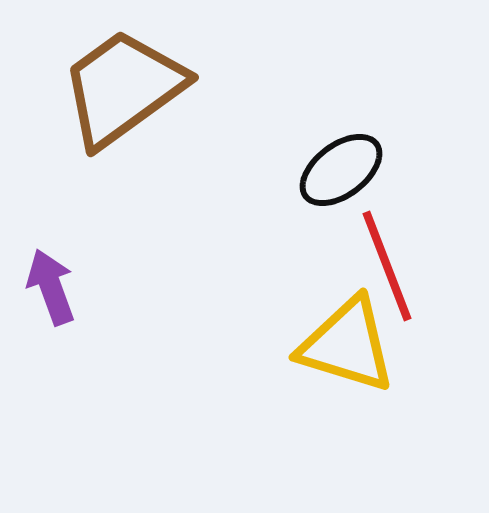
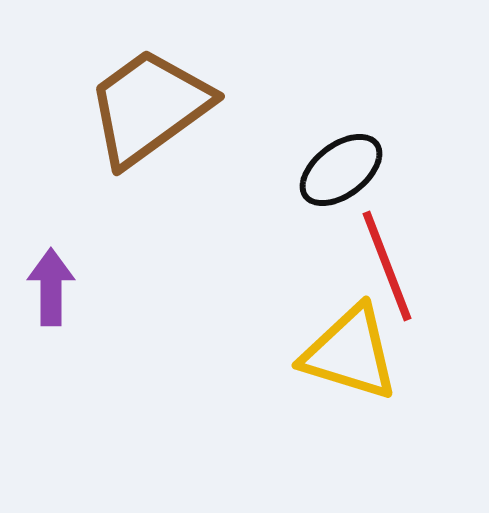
brown trapezoid: moved 26 px right, 19 px down
purple arrow: rotated 20 degrees clockwise
yellow triangle: moved 3 px right, 8 px down
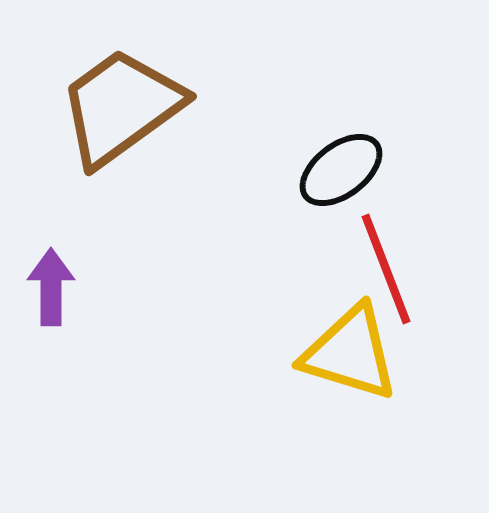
brown trapezoid: moved 28 px left
red line: moved 1 px left, 3 px down
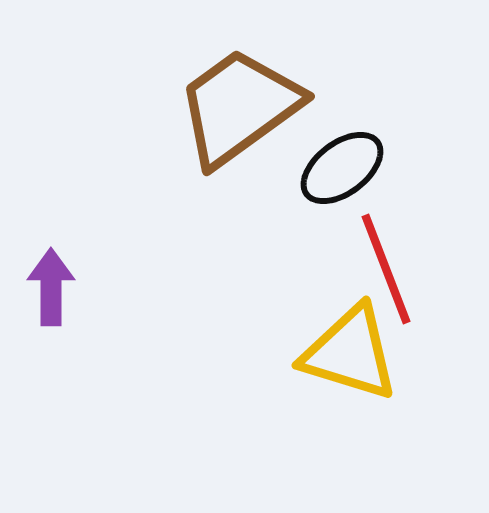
brown trapezoid: moved 118 px right
black ellipse: moved 1 px right, 2 px up
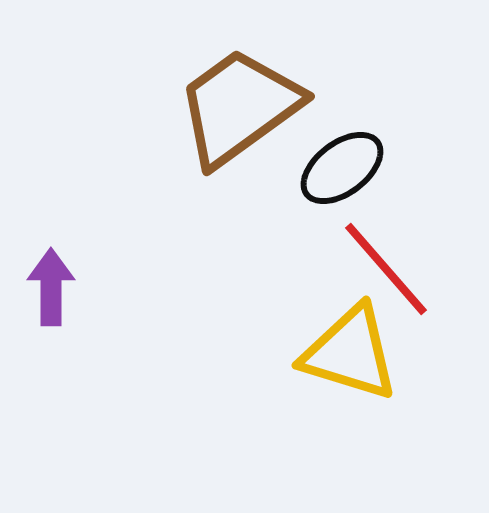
red line: rotated 20 degrees counterclockwise
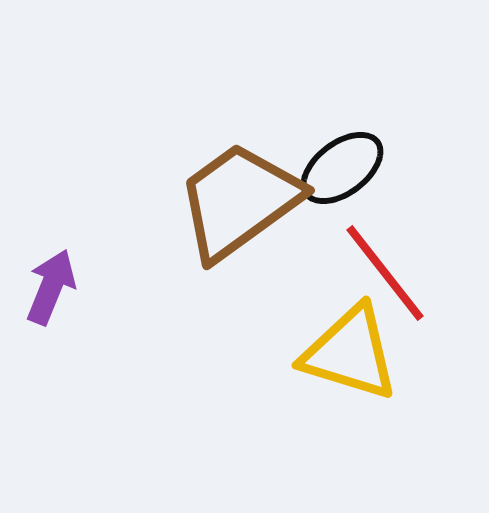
brown trapezoid: moved 94 px down
red line: moved 1 px left, 4 px down; rotated 3 degrees clockwise
purple arrow: rotated 22 degrees clockwise
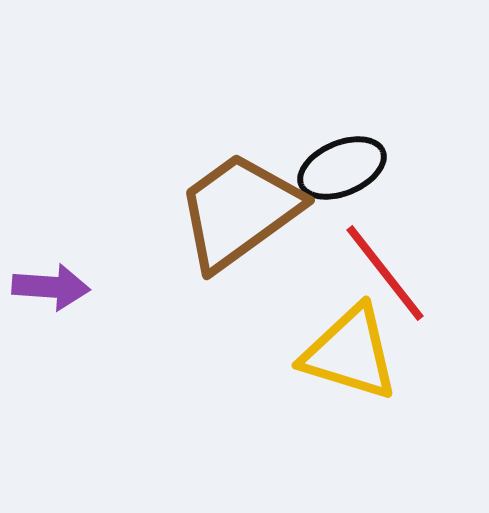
black ellipse: rotated 14 degrees clockwise
brown trapezoid: moved 10 px down
purple arrow: rotated 72 degrees clockwise
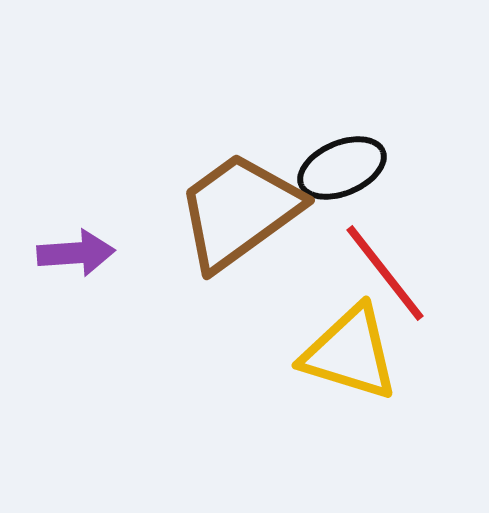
purple arrow: moved 25 px right, 34 px up; rotated 8 degrees counterclockwise
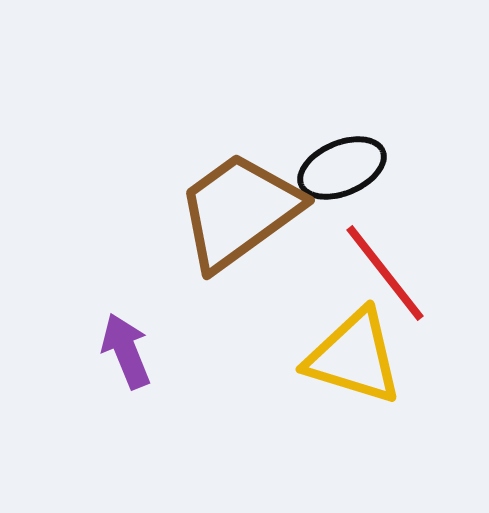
purple arrow: moved 50 px right, 98 px down; rotated 108 degrees counterclockwise
yellow triangle: moved 4 px right, 4 px down
